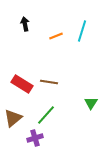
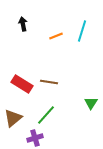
black arrow: moved 2 px left
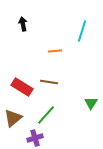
orange line: moved 1 px left, 15 px down; rotated 16 degrees clockwise
red rectangle: moved 3 px down
